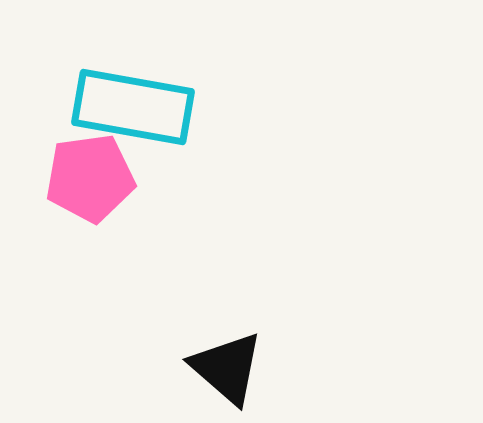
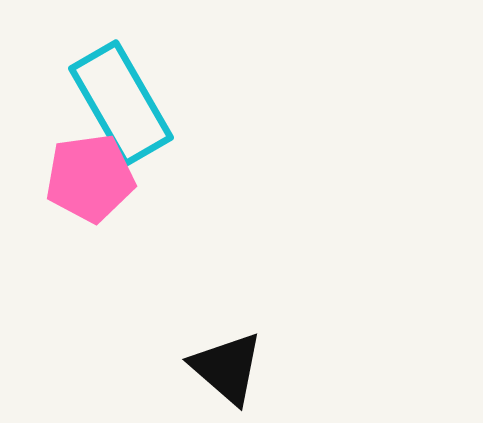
cyan rectangle: moved 12 px left, 4 px up; rotated 50 degrees clockwise
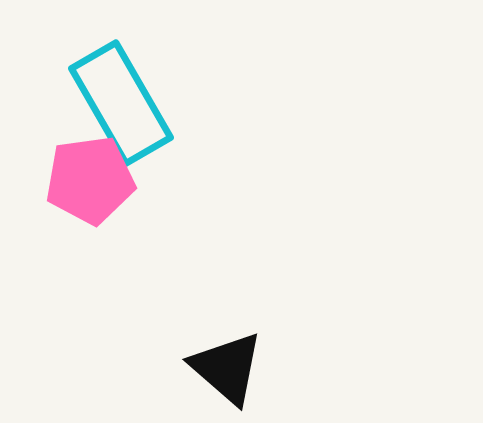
pink pentagon: moved 2 px down
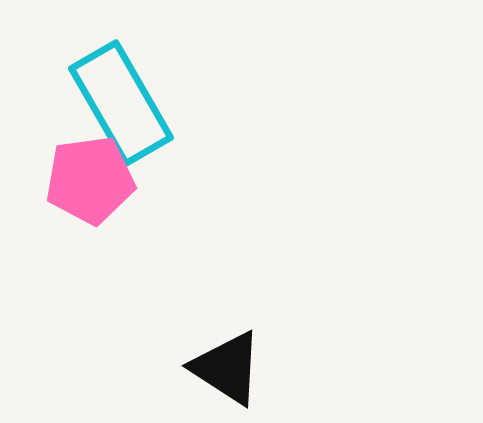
black triangle: rotated 8 degrees counterclockwise
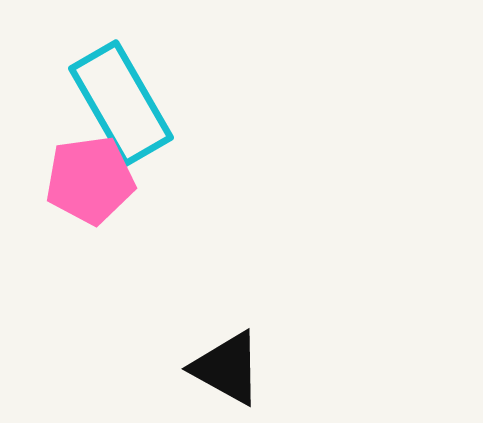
black triangle: rotated 4 degrees counterclockwise
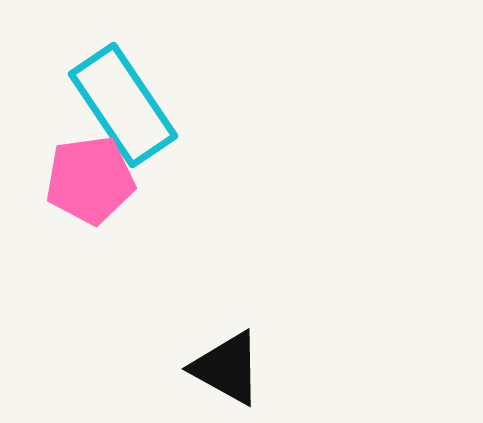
cyan rectangle: moved 2 px right, 2 px down; rotated 4 degrees counterclockwise
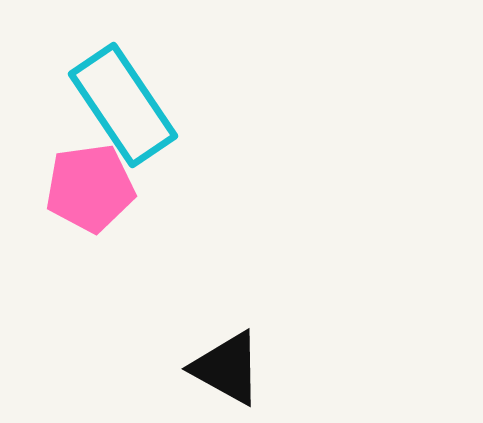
pink pentagon: moved 8 px down
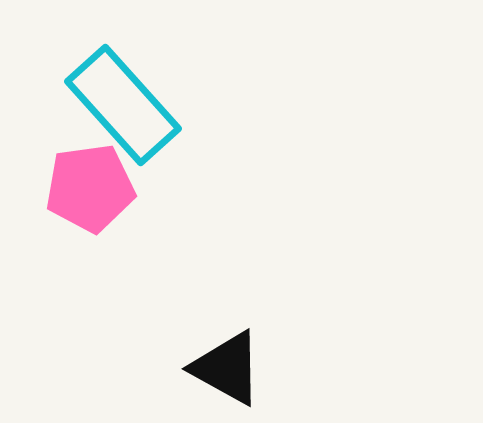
cyan rectangle: rotated 8 degrees counterclockwise
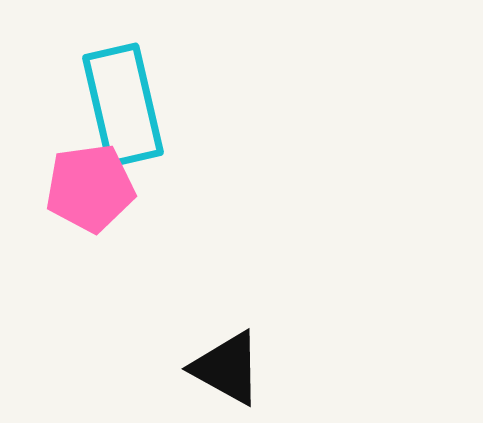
cyan rectangle: rotated 29 degrees clockwise
